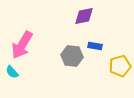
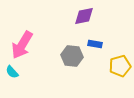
blue rectangle: moved 2 px up
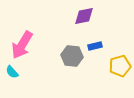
blue rectangle: moved 2 px down; rotated 24 degrees counterclockwise
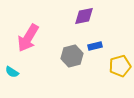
pink arrow: moved 6 px right, 7 px up
gray hexagon: rotated 20 degrees counterclockwise
cyan semicircle: rotated 16 degrees counterclockwise
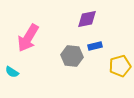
purple diamond: moved 3 px right, 3 px down
gray hexagon: rotated 20 degrees clockwise
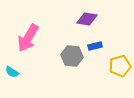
purple diamond: rotated 20 degrees clockwise
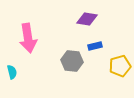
pink arrow: rotated 40 degrees counterclockwise
gray hexagon: moved 5 px down
cyan semicircle: rotated 136 degrees counterclockwise
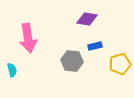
yellow pentagon: moved 2 px up
cyan semicircle: moved 2 px up
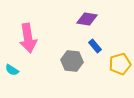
blue rectangle: rotated 64 degrees clockwise
cyan semicircle: rotated 136 degrees clockwise
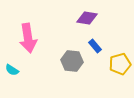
purple diamond: moved 1 px up
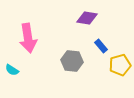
blue rectangle: moved 6 px right
yellow pentagon: moved 1 px down
